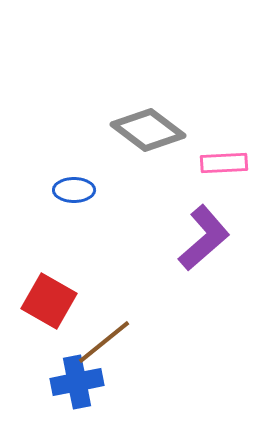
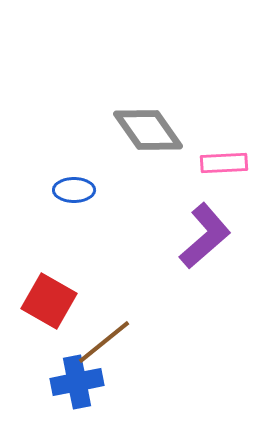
gray diamond: rotated 18 degrees clockwise
purple L-shape: moved 1 px right, 2 px up
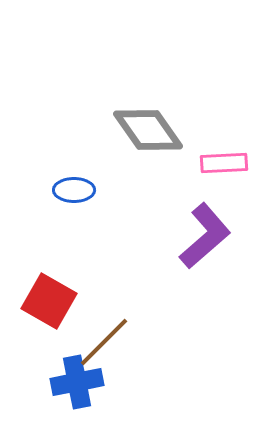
brown line: rotated 6 degrees counterclockwise
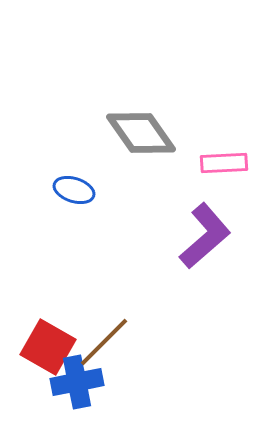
gray diamond: moved 7 px left, 3 px down
blue ellipse: rotated 18 degrees clockwise
red square: moved 1 px left, 46 px down
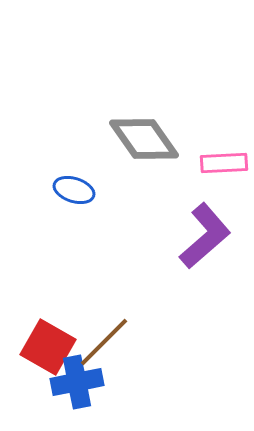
gray diamond: moved 3 px right, 6 px down
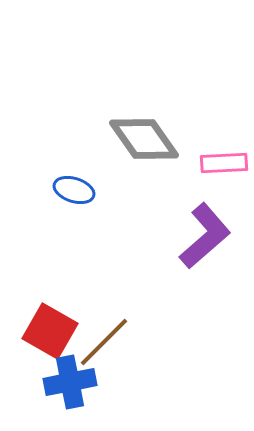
red square: moved 2 px right, 16 px up
blue cross: moved 7 px left
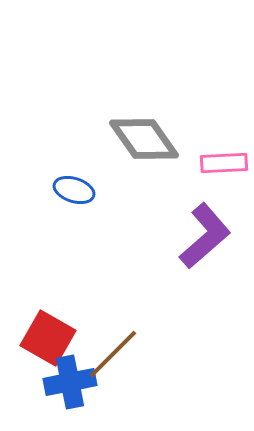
red square: moved 2 px left, 7 px down
brown line: moved 9 px right, 12 px down
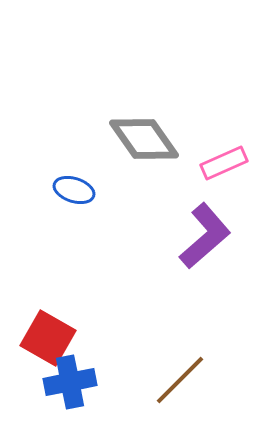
pink rectangle: rotated 21 degrees counterclockwise
brown line: moved 67 px right, 26 px down
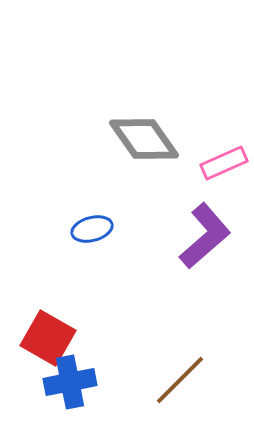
blue ellipse: moved 18 px right, 39 px down; rotated 33 degrees counterclockwise
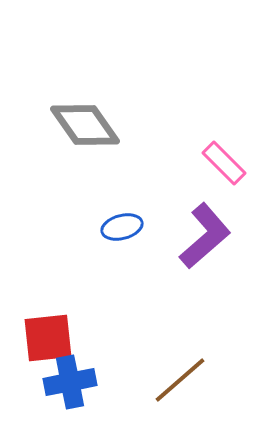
gray diamond: moved 59 px left, 14 px up
pink rectangle: rotated 69 degrees clockwise
blue ellipse: moved 30 px right, 2 px up
red square: rotated 36 degrees counterclockwise
brown line: rotated 4 degrees clockwise
